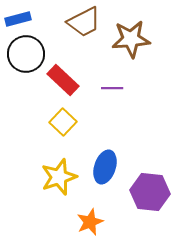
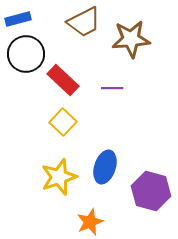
purple hexagon: moved 1 px right, 1 px up; rotated 9 degrees clockwise
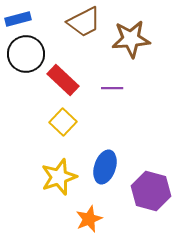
orange star: moved 1 px left, 3 px up
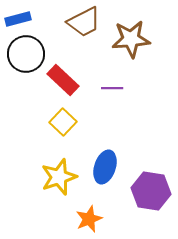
purple hexagon: rotated 6 degrees counterclockwise
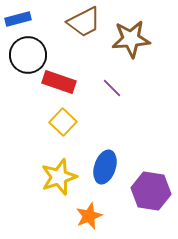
black circle: moved 2 px right, 1 px down
red rectangle: moved 4 px left, 2 px down; rotated 24 degrees counterclockwise
purple line: rotated 45 degrees clockwise
orange star: moved 3 px up
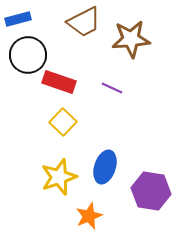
purple line: rotated 20 degrees counterclockwise
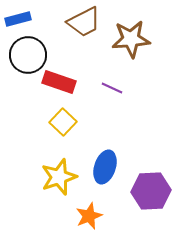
purple hexagon: rotated 12 degrees counterclockwise
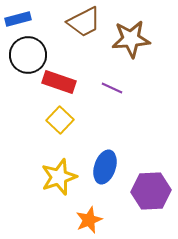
yellow square: moved 3 px left, 2 px up
orange star: moved 4 px down
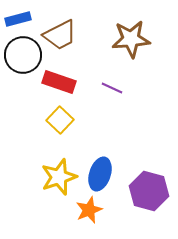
brown trapezoid: moved 24 px left, 13 px down
black circle: moved 5 px left
blue ellipse: moved 5 px left, 7 px down
purple hexagon: moved 2 px left; rotated 18 degrees clockwise
orange star: moved 10 px up
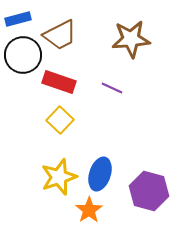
orange star: rotated 12 degrees counterclockwise
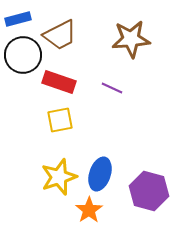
yellow square: rotated 36 degrees clockwise
